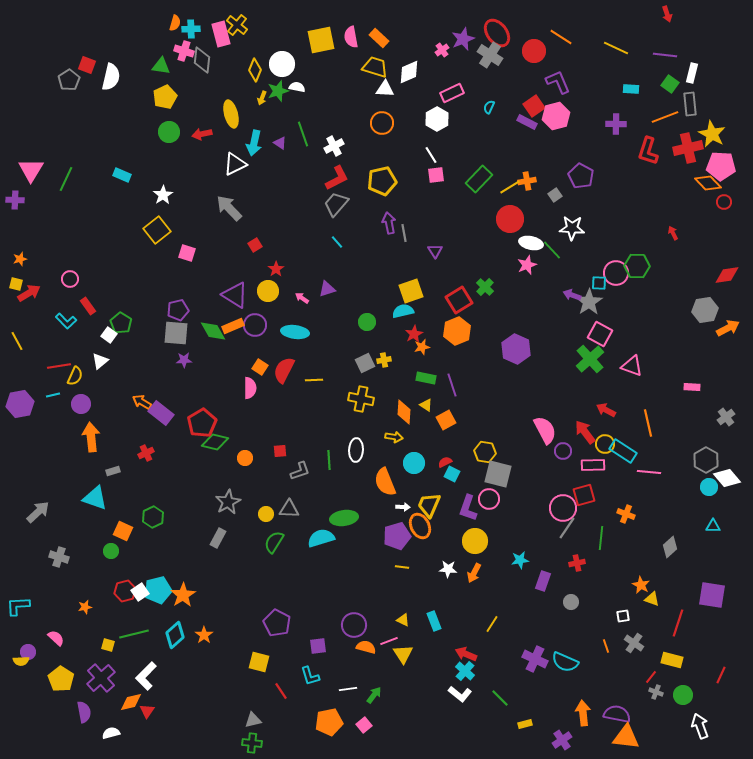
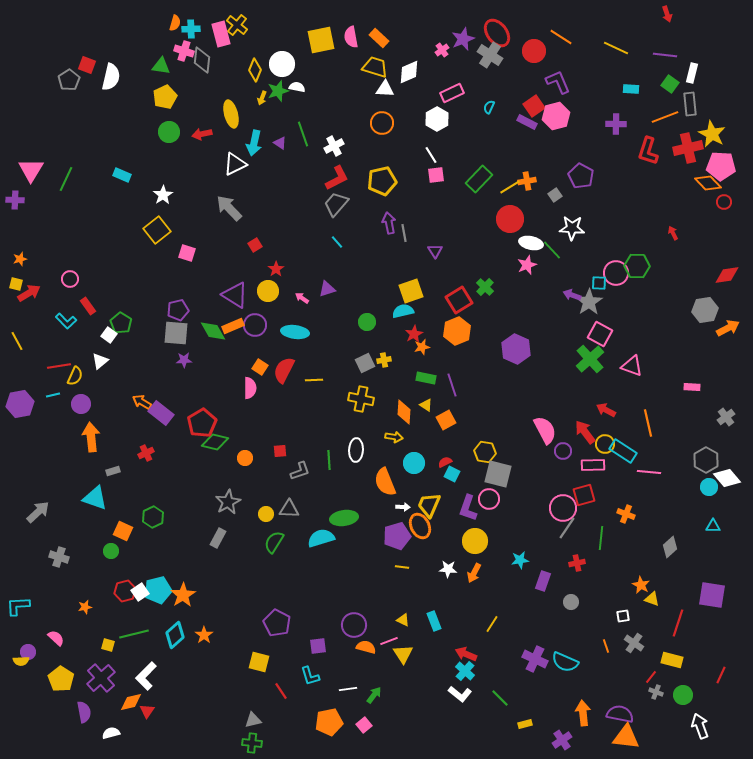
purple semicircle at (617, 714): moved 3 px right
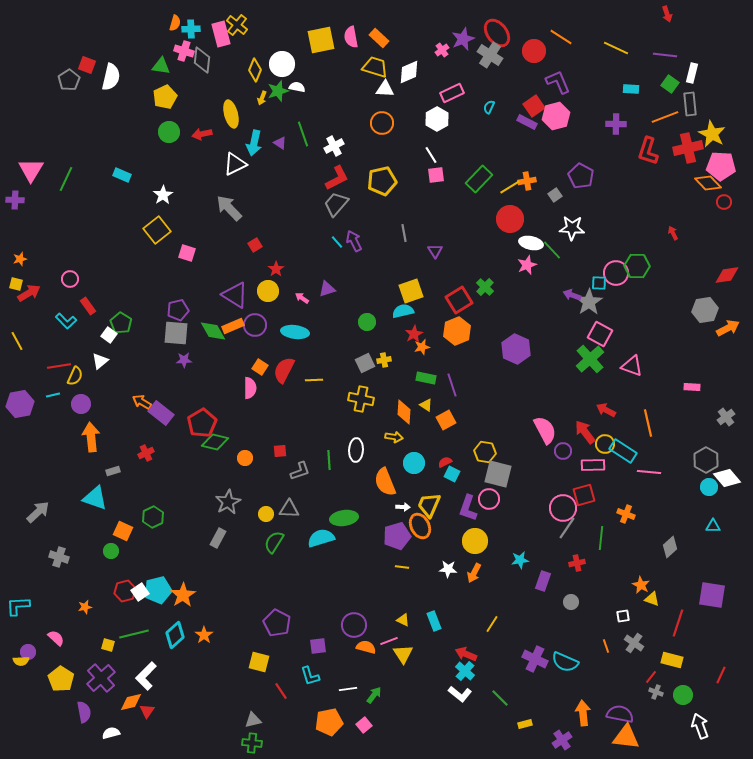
purple arrow at (389, 223): moved 35 px left, 18 px down; rotated 15 degrees counterclockwise
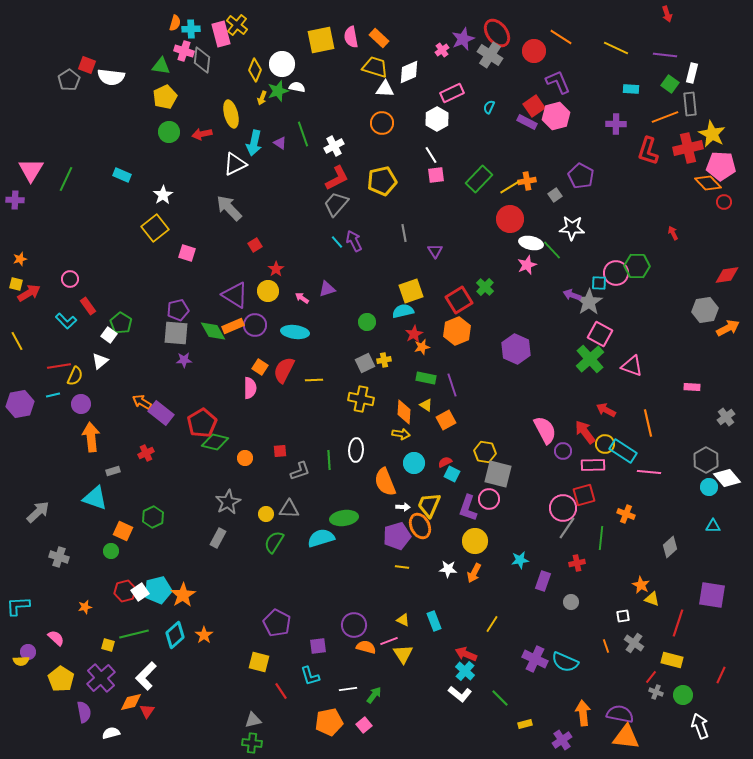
white semicircle at (111, 77): rotated 84 degrees clockwise
yellow square at (157, 230): moved 2 px left, 2 px up
yellow arrow at (394, 437): moved 7 px right, 3 px up
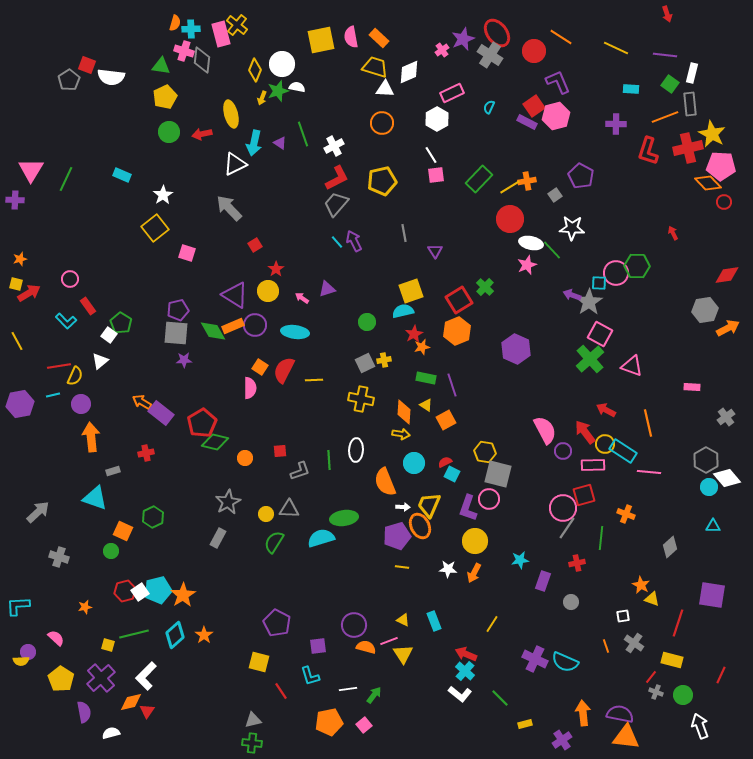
red cross at (146, 453): rotated 14 degrees clockwise
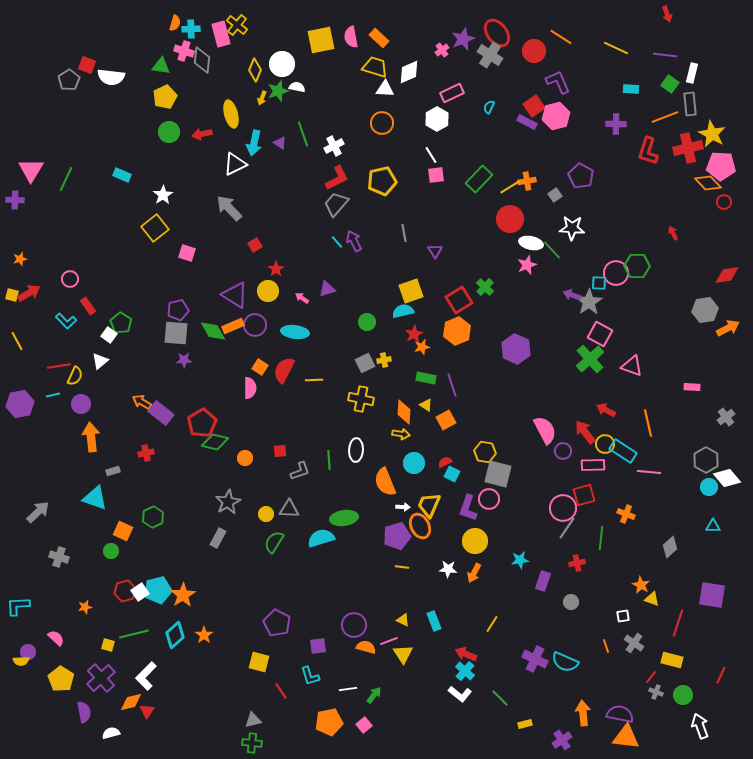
yellow square at (16, 284): moved 4 px left, 11 px down
